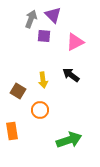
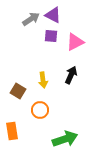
purple triangle: rotated 18 degrees counterclockwise
gray arrow: rotated 36 degrees clockwise
purple square: moved 7 px right
black arrow: rotated 78 degrees clockwise
green arrow: moved 4 px left, 1 px up
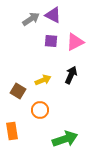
purple square: moved 5 px down
yellow arrow: rotated 105 degrees counterclockwise
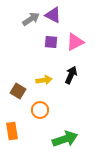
purple square: moved 1 px down
yellow arrow: moved 1 px right; rotated 14 degrees clockwise
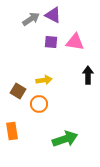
pink triangle: rotated 36 degrees clockwise
black arrow: moved 17 px right; rotated 24 degrees counterclockwise
orange circle: moved 1 px left, 6 px up
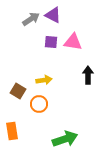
pink triangle: moved 2 px left
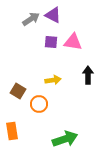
yellow arrow: moved 9 px right
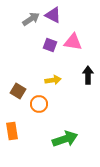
purple square: moved 1 px left, 3 px down; rotated 16 degrees clockwise
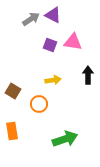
brown square: moved 5 px left
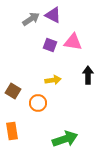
orange circle: moved 1 px left, 1 px up
